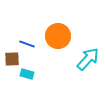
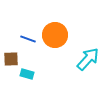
orange circle: moved 3 px left, 1 px up
blue line: moved 1 px right, 5 px up
brown square: moved 1 px left
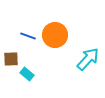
blue line: moved 3 px up
cyan rectangle: rotated 24 degrees clockwise
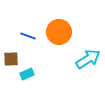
orange circle: moved 4 px right, 3 px up
cyan arrow: rotated 15 degrees clockwise
cyan rectangle: rotated 64 degrees counterclockwise
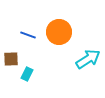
blue line: moved 1 px up
cyan rectangle: rotated 40 degrees counterclockwise
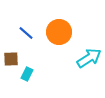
blue line: moved 2 px left, 2 px up; rotated 21 degrees clockwise
cyan arrow: moved 1 px right, 1 px up
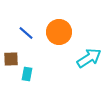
cyan rectangle: rotated 16 degrees counterclockwise
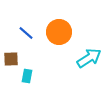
cyan rectangle: moved 2 px down
